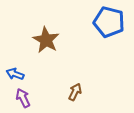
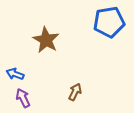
blue pentagon: rotated 24 degrees counterclockwise
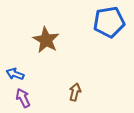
brown arrow: rotated 12 degrees counterclockwise
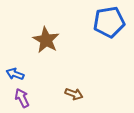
brown arrow: moved 1 px left, 2 px down; rotated 96 degrees clockwise
purple arrow: moved 1 px left
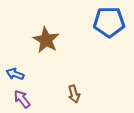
blue pentagon: rotated 8 degrees clockwise
brown arrow: rotated 54 degrees clockwise
purple arrow: moved 1 px down; rotated 12 degrees counterclockwise
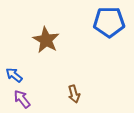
blue arrow: moved 1 px left, 1 px down; rotated 18 degrees clockwise
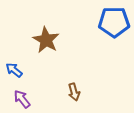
blue pentagon: moved 5 px right
blue arrow: moved 5 px up
brown arrow: moved 2 px up
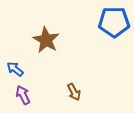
blue arrow: moved 1 px right, 1 px up
brown arrow: rotated 12 degrees counterclockwise
purple arrow: moved 1 px right, 4 px up; rotated 12 degrees clockwise
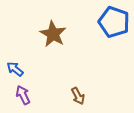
blue pentagon: rotated 20 degrees clockwise
brown star: moved 7 px right, 6 px up
brown arrow: moved 4 px right, 4 px down
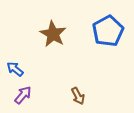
blue pentagon: moved 6 px left, 9 px down; rotated 24 degrees clockwise
purple arrow: rotated 66 degrees clockwise
